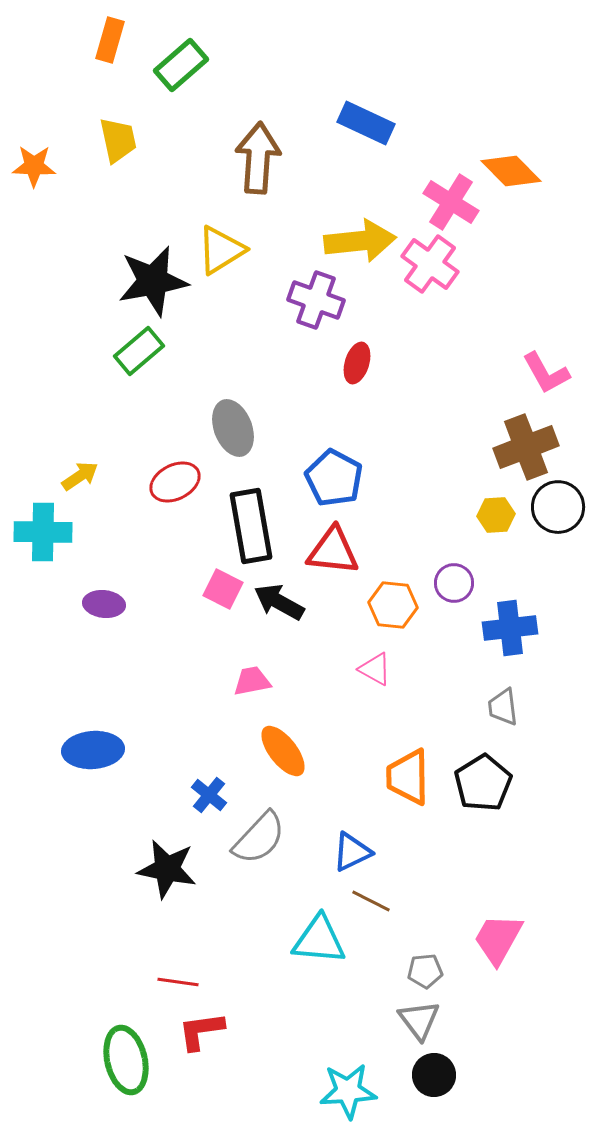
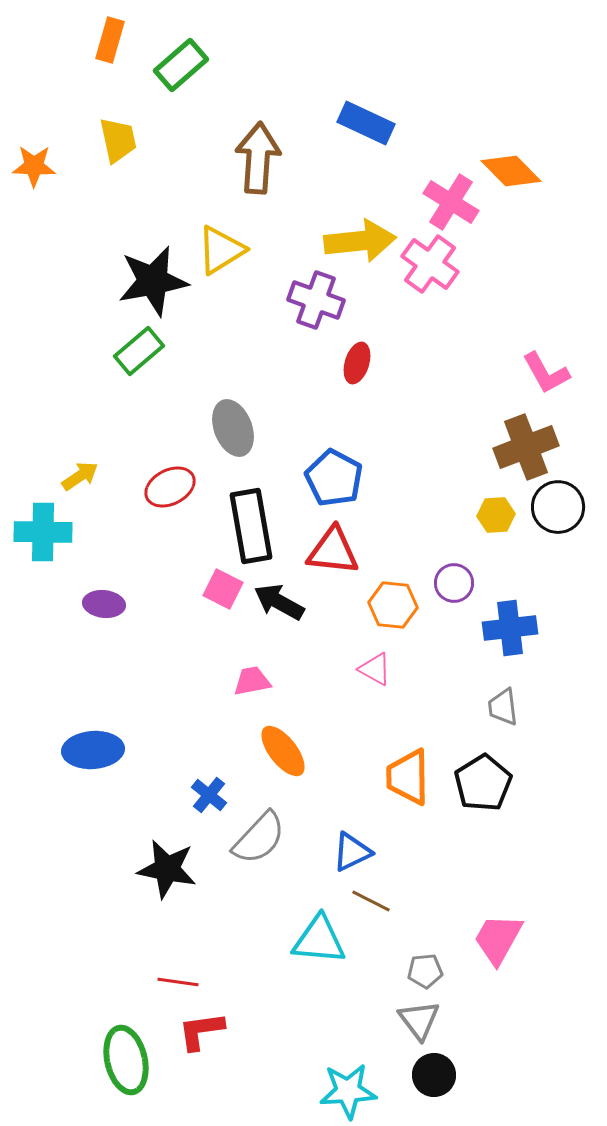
red ellipse at (175, 482): moved 5 px left, 5 px down
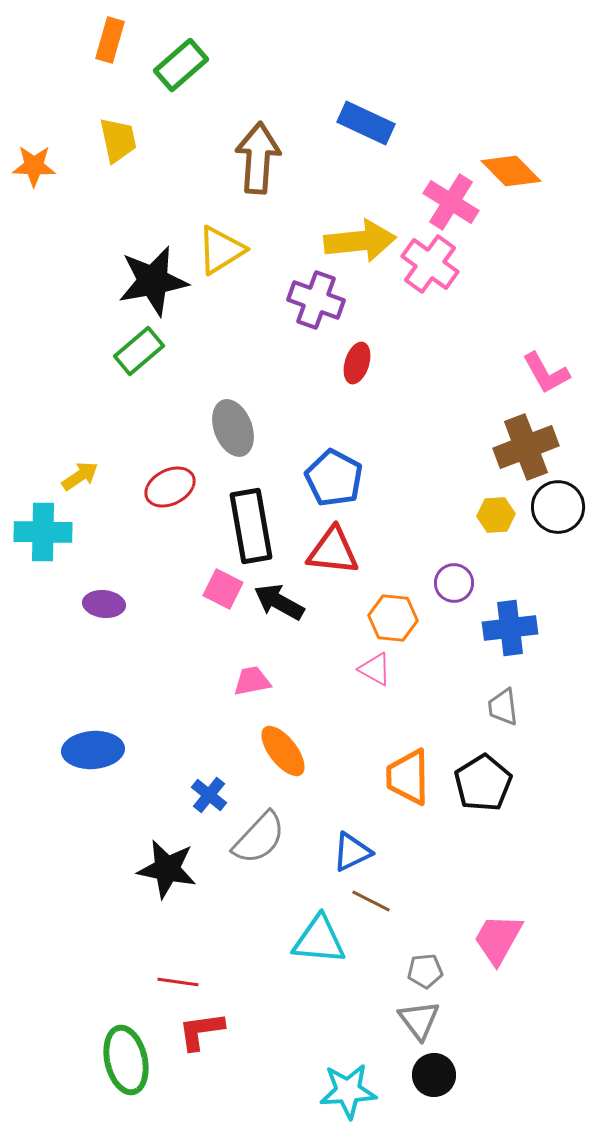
orange hexagon at (393, 605): moved 13 px down
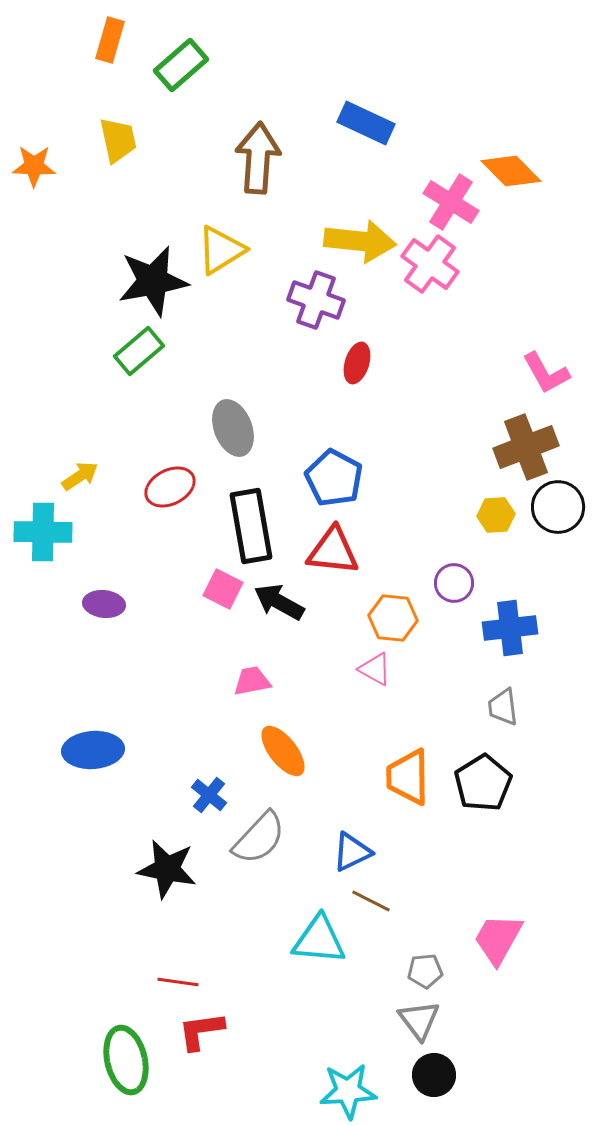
yellow arrow at (360, 241): rotated 12 degrees clockwise
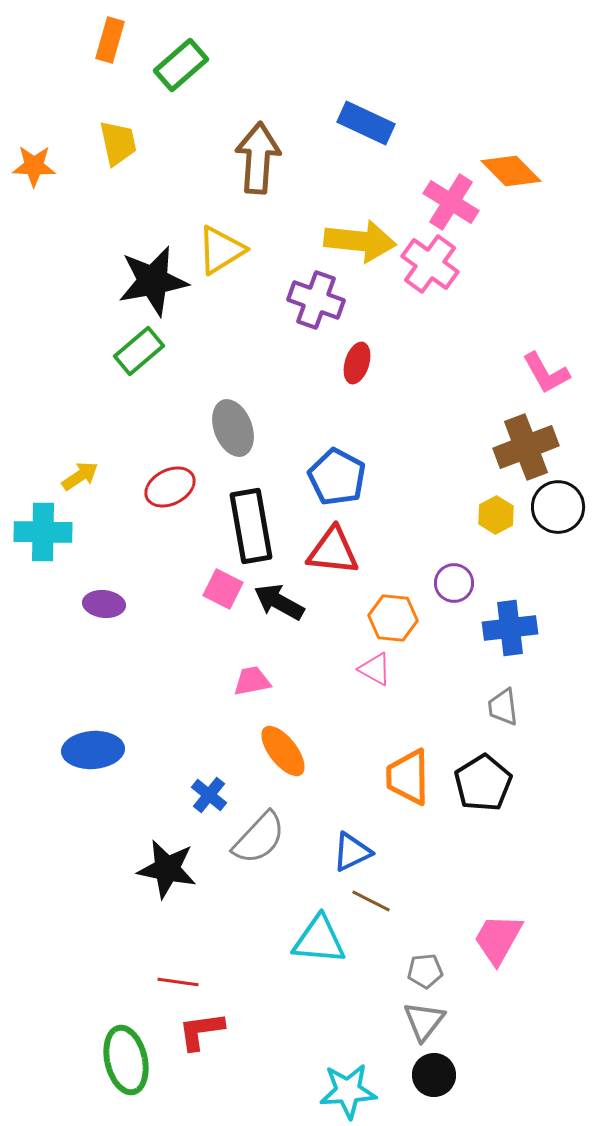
yellow trapezoid at (118, 140): moved 3 px down
blue pentagon at (334, 478): moved 3 px right, 1 px up
yellow hexagon at (496, 515): rotated 24 degrees counterclockwise
gray triangle at (419, 1020): moved 5 px right, 1 px down; rotated 15 degrees clockwise
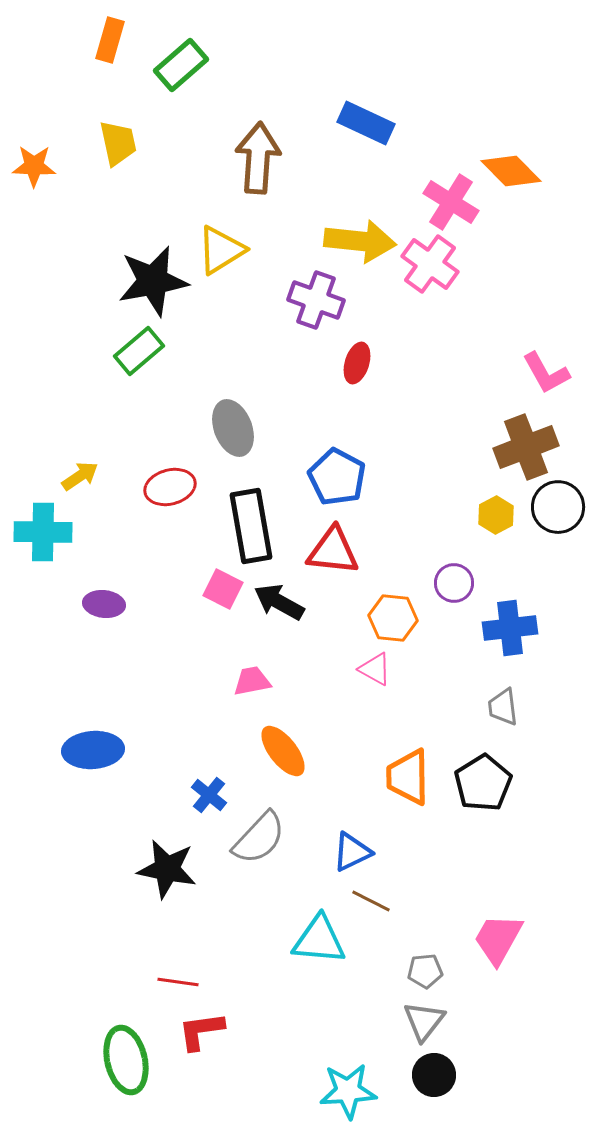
red ellipse at (170, 487): rotated 12 degrees clockwise
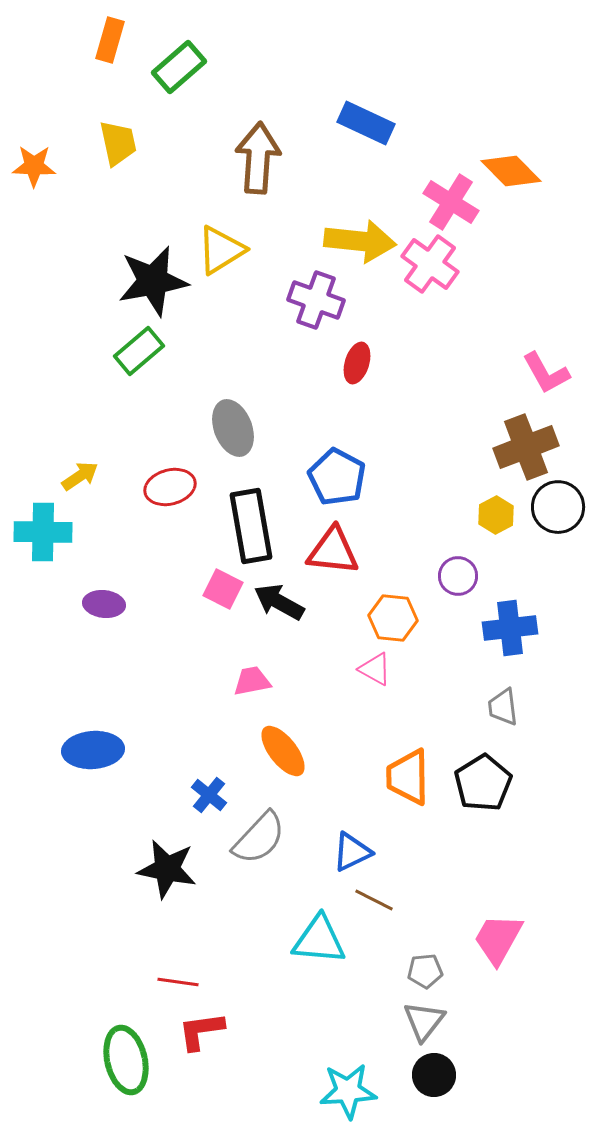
green rectangle at (181, 65): moved 2 px left, 2 px down
purple circle at (454, 583): moved 4 px right, 7 px up
brown line at (371, 901): moved 3 px right, 1 px up
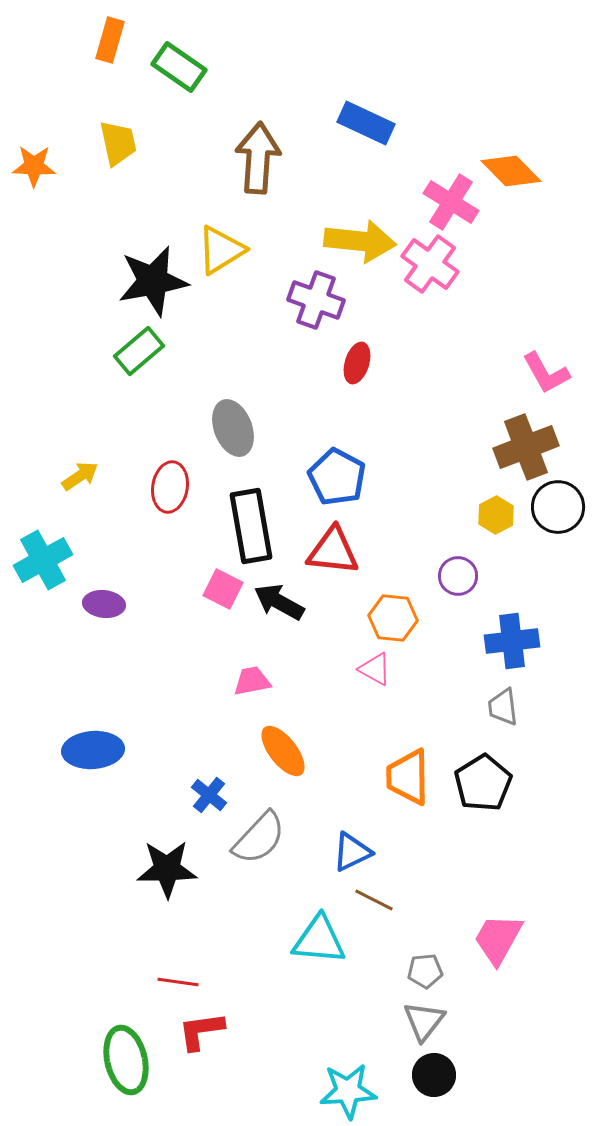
green rectangle at (179, 67): rotated 76 degrees clockwise
red ellipse at (170, 487): rotated 66 degrees counterclockwise
cyan cross at (43, 532): moved 28 px down; rotated 30 degrees counterclockwise
blue cross at (510, 628): moved 2 px right, 13 px down
black star at (167, 869): rotated 12 degrees counterclockwise
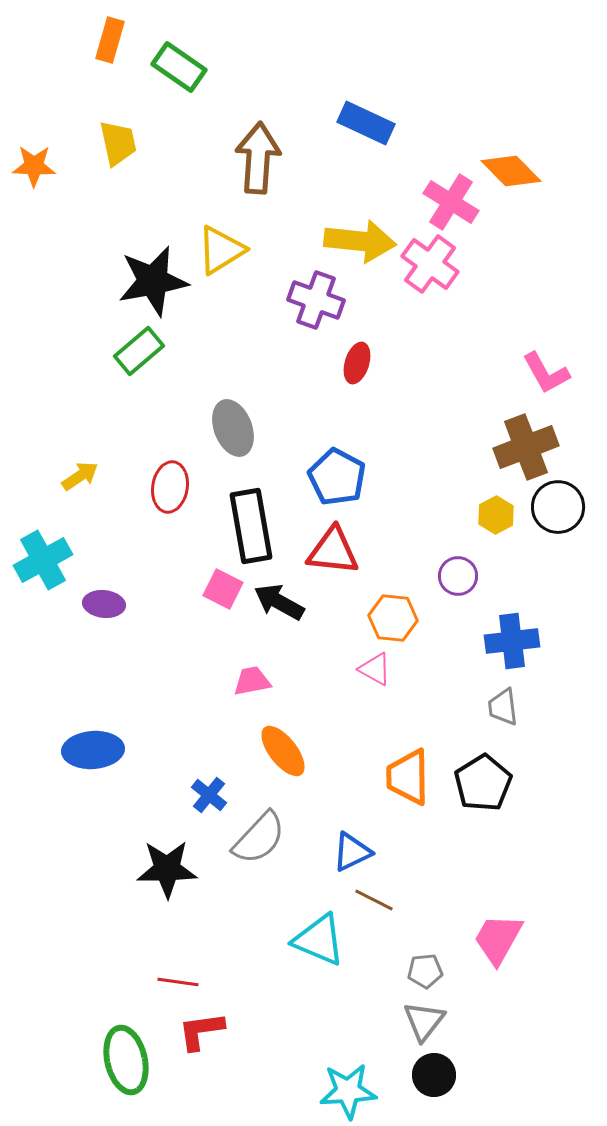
cyan triangle at (319, 940): rotated 18 degrees clockwise
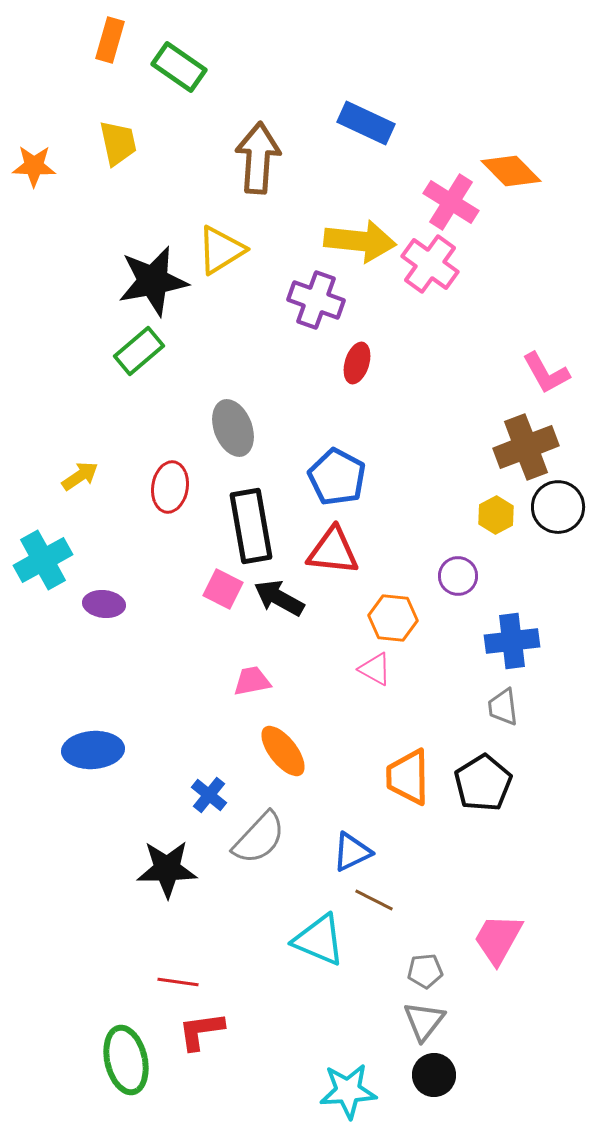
black arrow at (279, 602): moved 4 px up
